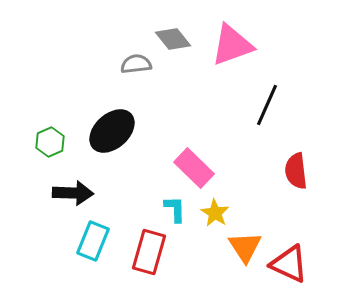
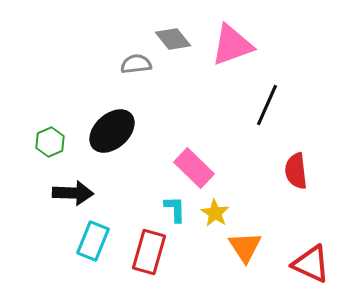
red triangle: moved 22 px right
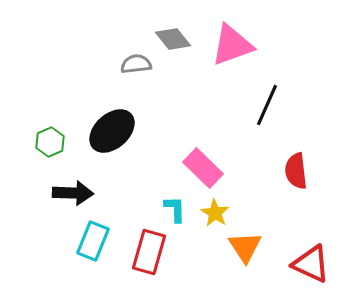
pink rectangle: moved 9 px right
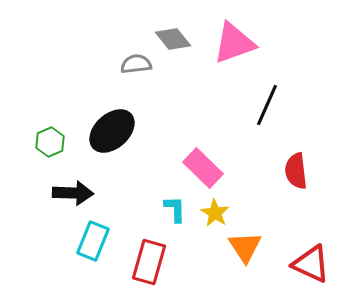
pink triangle: moved 2 px right, 2 px up
red rectangle: moved 10 px down
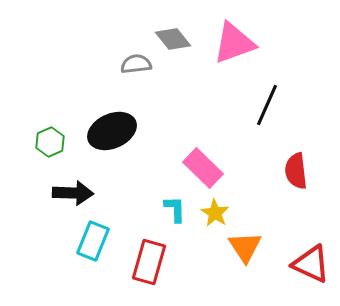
black ellipse: rotated 18 degrees clockwise
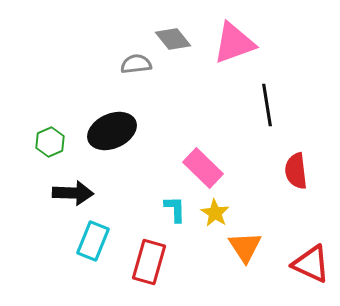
black line: rotated 33 degrees counterclockwise
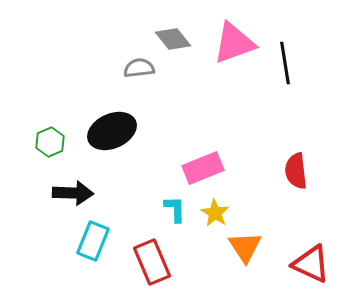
gray semicircle: moved 3 px right, 4 px down
black line: moved 18 px right, 42 px up
pink rectangle: rotated 66 degrees counterclockwise
red rectangle: moved 3 px right; rotated 39 degrees counterclockwise
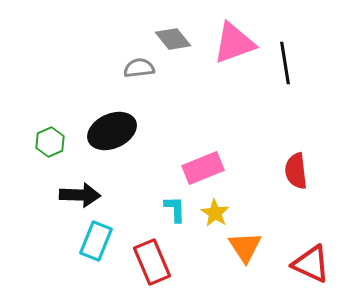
black arrow: moved 7 px right, 2 px down
cyan rectangle: moved 3 px right
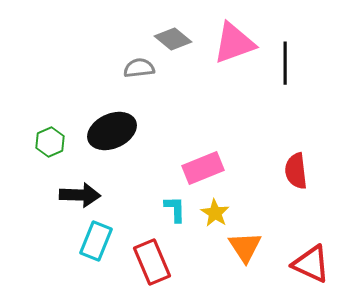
gray diamond: rotated 12 degrees counterclockwise
black line: rotated 9 degrees clockwise
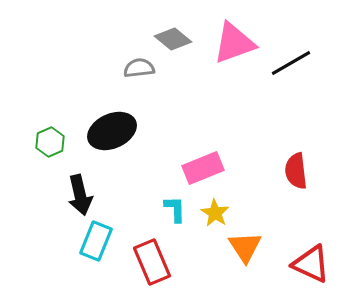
black line: moved 6 px right; rotated 60 degrees clockwise
black arrow: rotated 75 degrees clockwise
